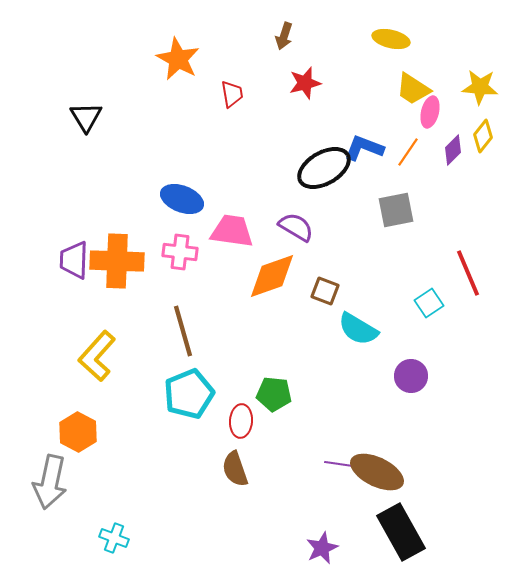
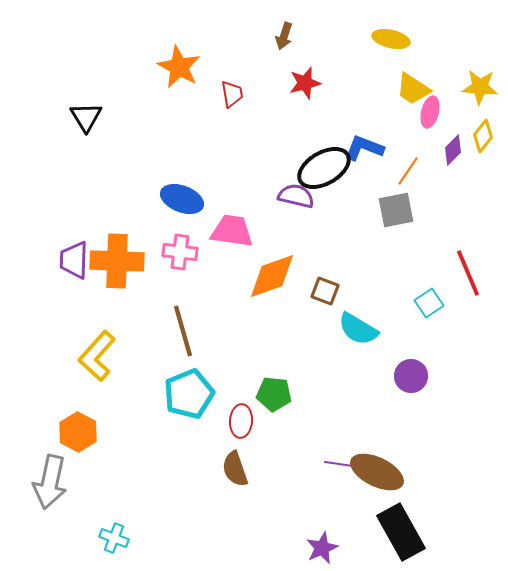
orange star: moved 1 px right, 8 px down
orange line: moved 19 px down
purple semicircle: moved 31 px up; rotated 18 degrees counterclockwise
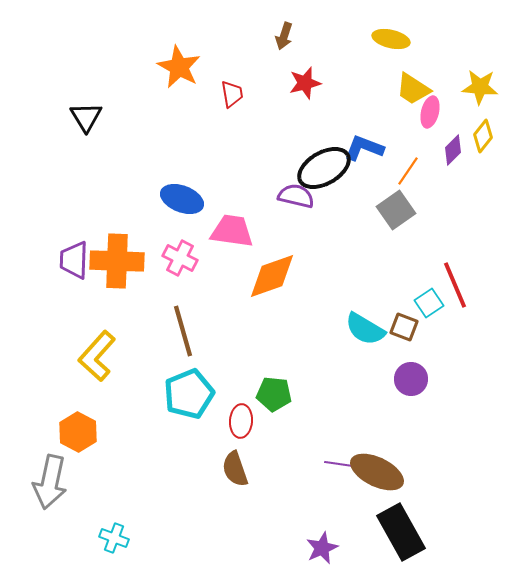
gray square: rotated 24 degrees counterclockwise
pink cross: moved 6 px down; rotated 20 degrees clockwise
red line: moved 13 px left, 12 px down
brown square: moved 79 px right, 36 px down
cyan semicircle: moved 7 px right
purple circle: moved 3 px down
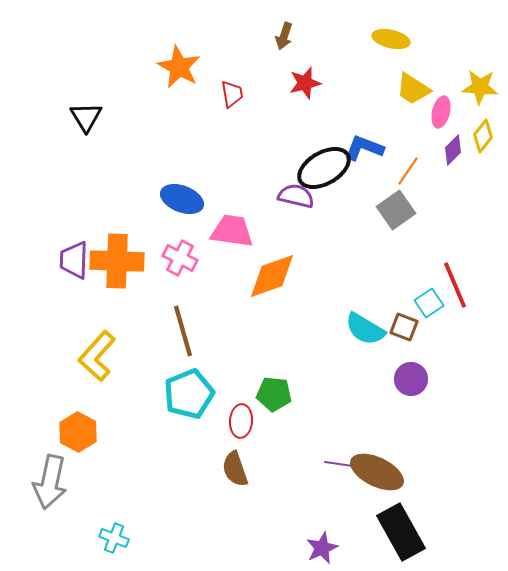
pink ellipse: moved 11 px right
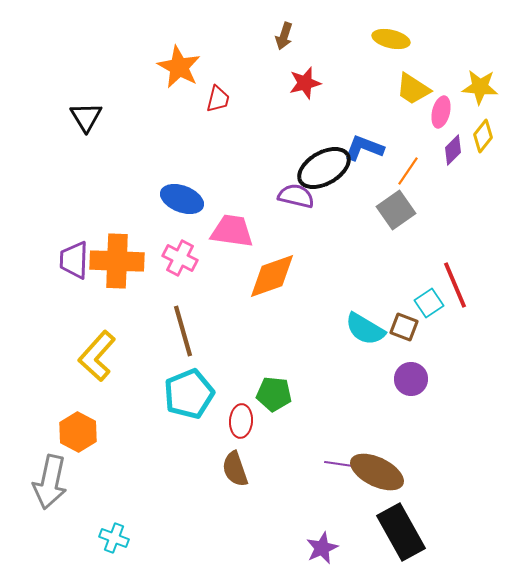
red trapezoid: moved 14 px left, 5 px down; rotated 24 degrees clockwise
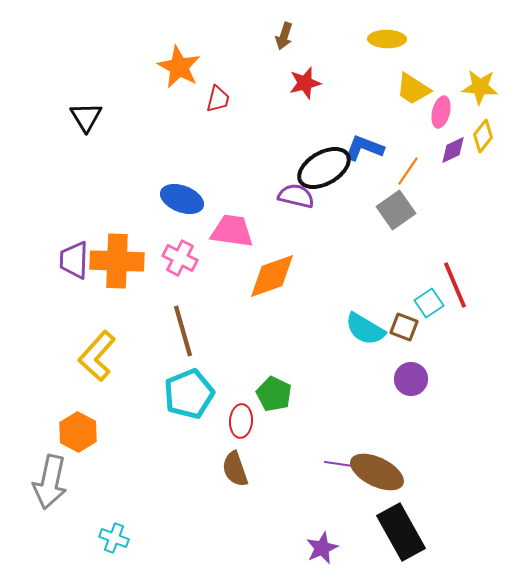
yellow ellipse: moved 4 px left; rotated 12 degrees counterclockwise
purple diamond: rotated 20 degrees clockwise
green pentagon: rotated 20 degrees clockwise
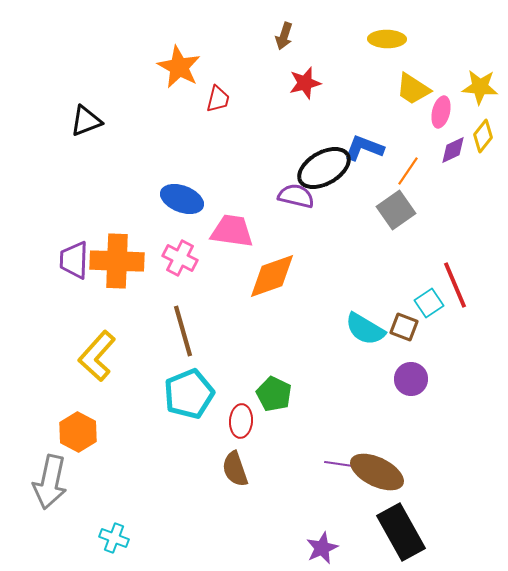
black triangle: moved 4 px down; rotated 40 degrees clockwise
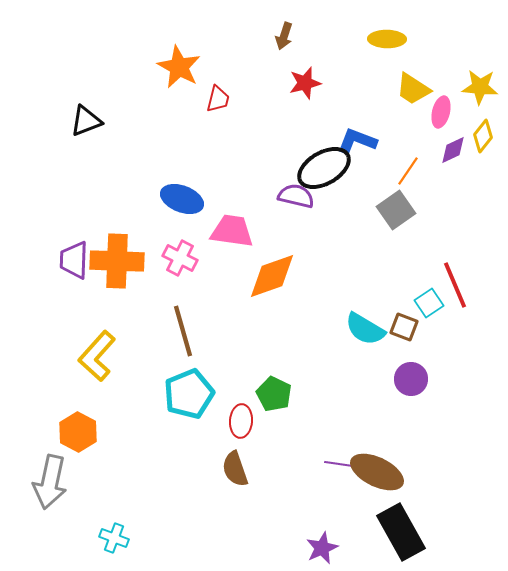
blue L-shape: moved 7 px left, 7 px up
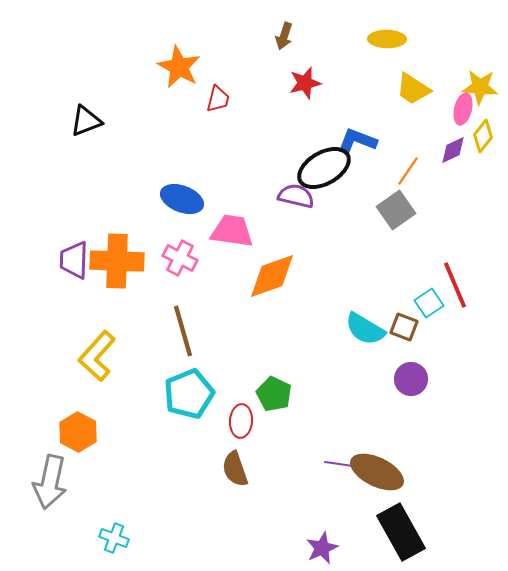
pink ellipse: moved 22 px right, 3 px up
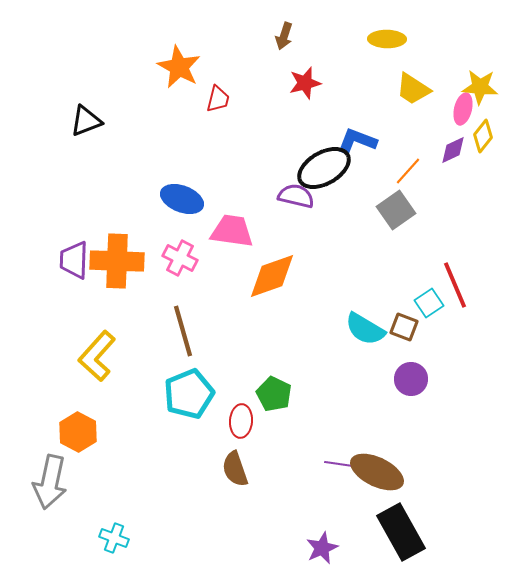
orange line: rotated 8 degrees clockwise
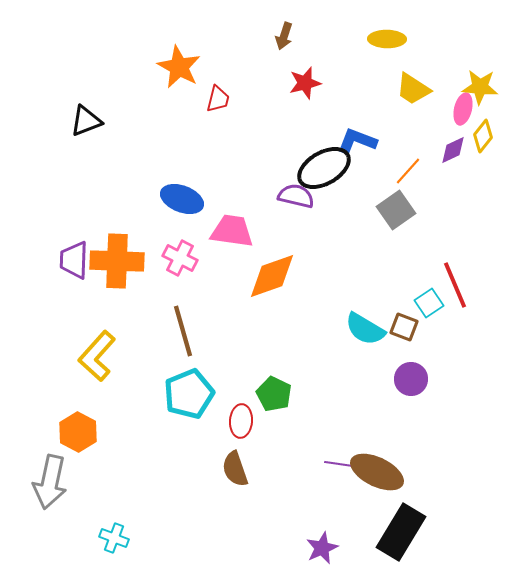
black rectangle: rotated 60 degrees clockwise
